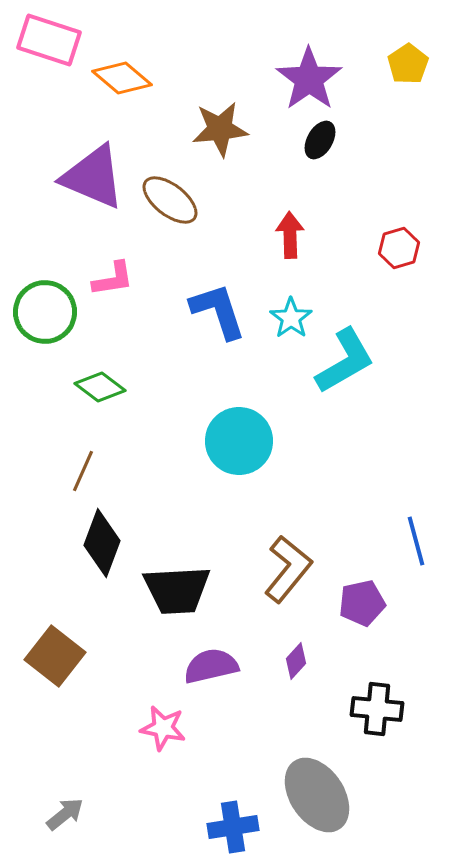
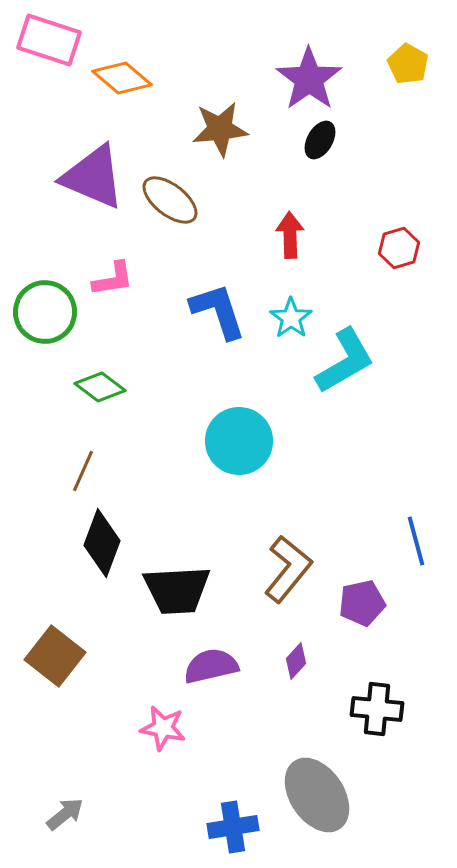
yellow pentagon: rotated 9 degrees counterclockwise
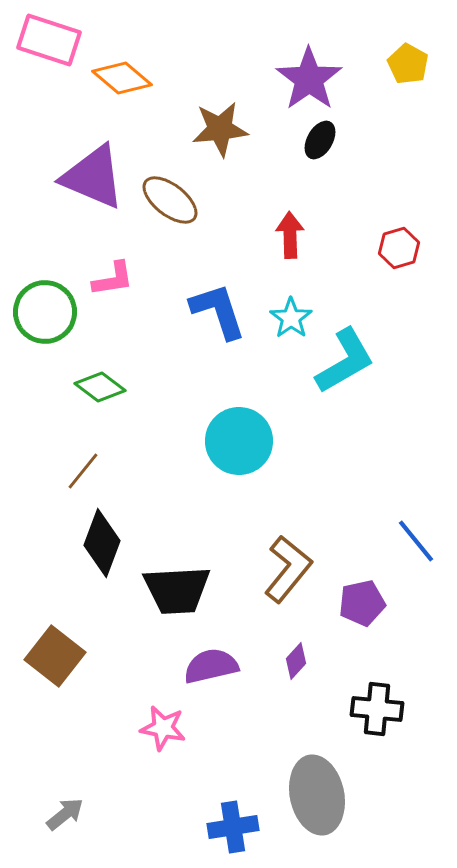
brown line: rotated 15 degrees clockwise
blue line: rotated 24 degrees counterclockwise
gray ellipse: rotated 22 degrees clockwise
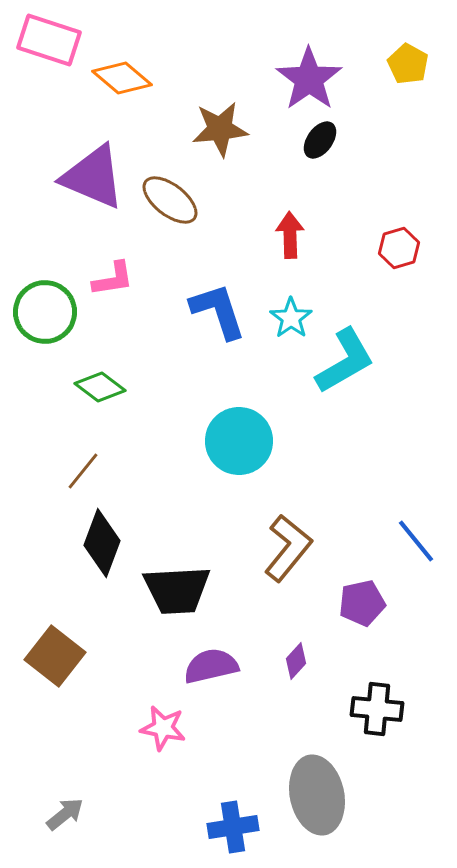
black ellipse: rotated 6 degrees clockwise
brown L-shape: moved 21 px up
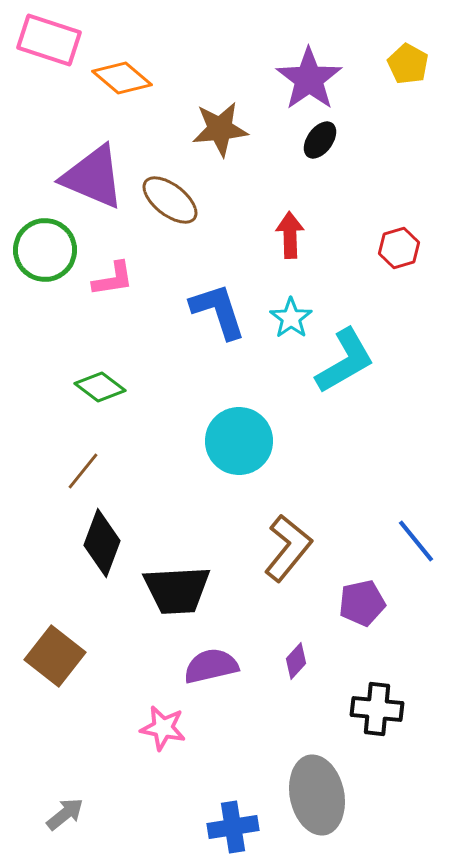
green circle: moved 62 px up
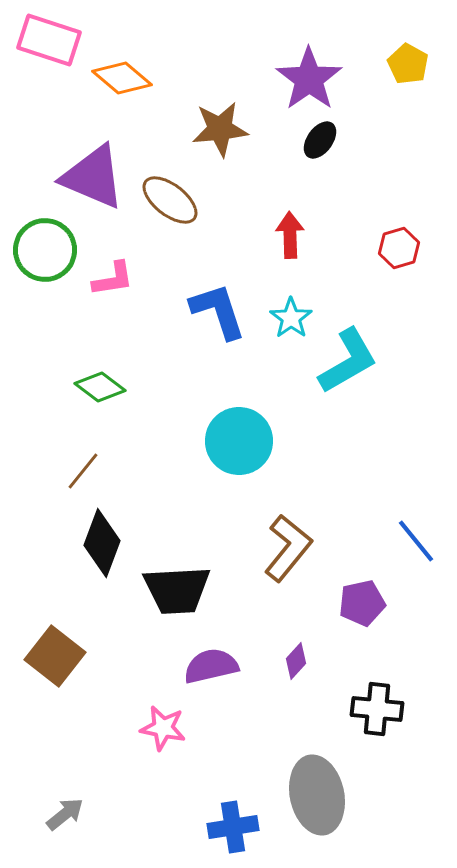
cyan L-shape: moved 3 px right
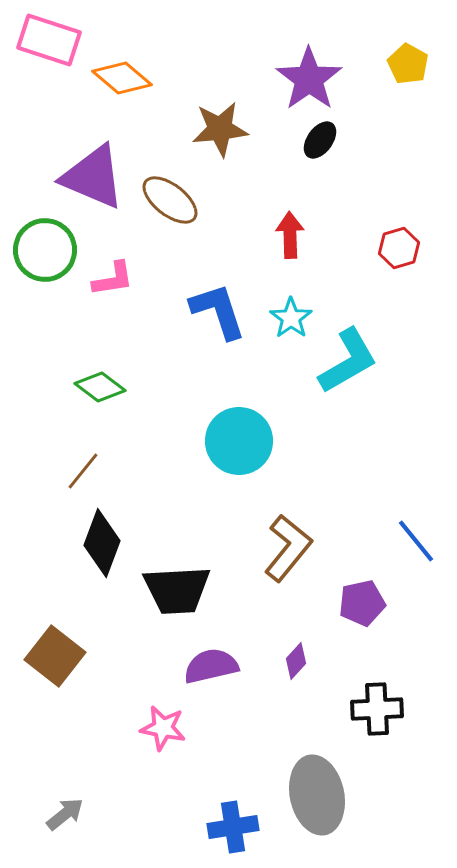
black cross: rotated 9 degrees counterclockwise
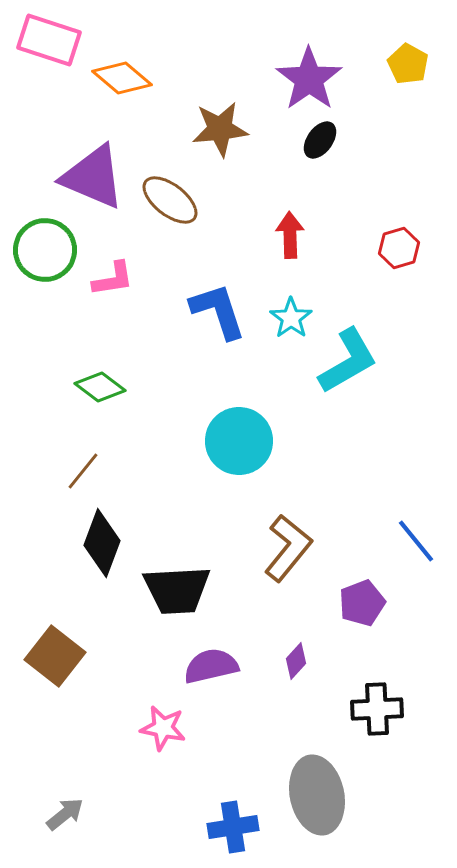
purple pentagon: rotated 9 degrees counterclockwise
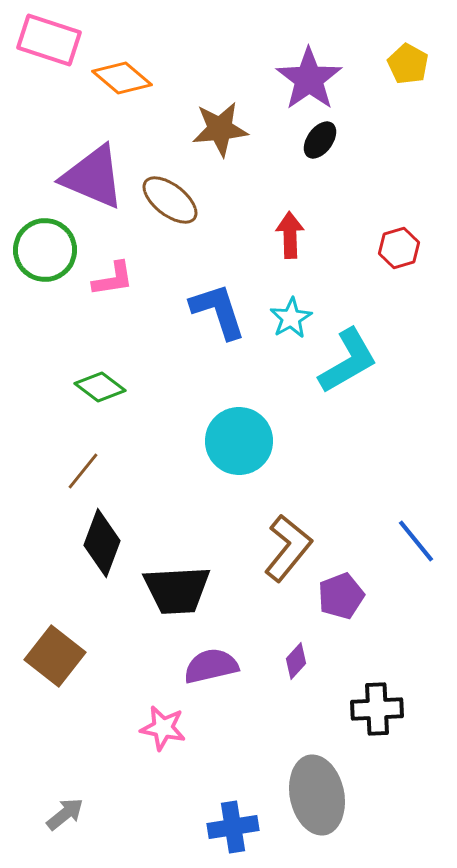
cyan star: rotated 6 degrees clockwise
purple pentagon: moved 21 px left, 7 px up
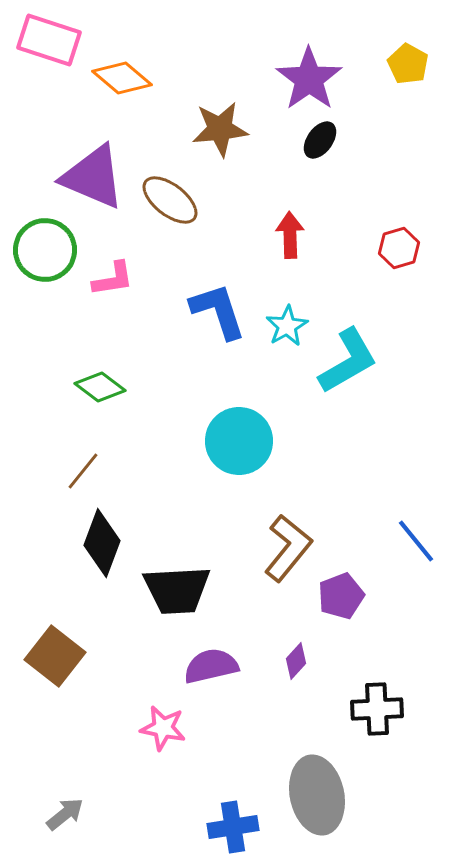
cyan star: moved 4 px left, 8 px down
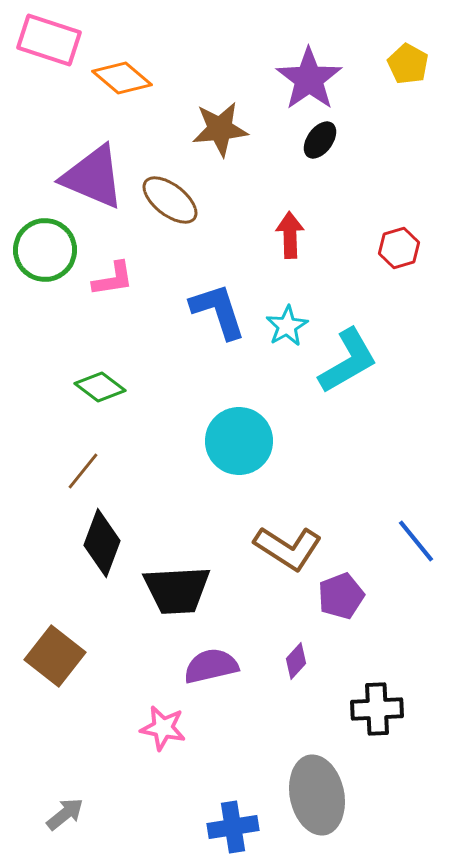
brown L-shape: rotated 84 degrees clockwise
